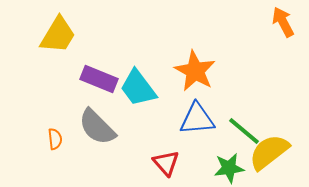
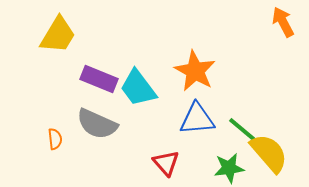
gray semicircle: moved 3 px up; rotated 21 degrees counterclockwise
yellow semicircle: moved 1 px down; rotated 87 degrees clockwise
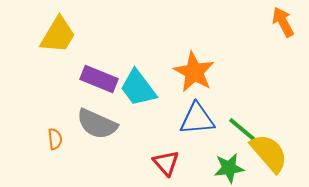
orange star: moved 1 px left, 1 px down
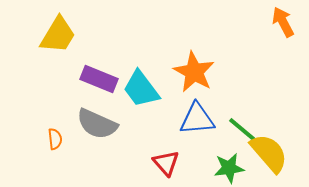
cyan trapezoid: moved 3 px right, 1 px down
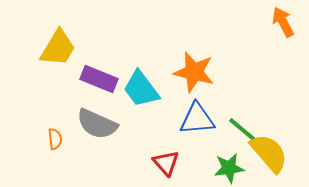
yellow trapezoid: moved 13 px down
orange star: rotated 15 degrees counterclockwise
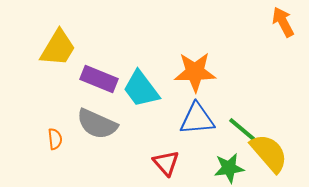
orange star: moved 1 px right; rotated 15 degrees counterclockwise
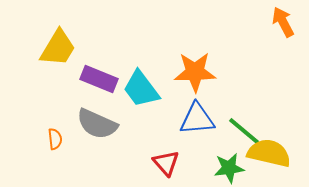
yellow semicircle: rotated 36 degrees counterclockwise
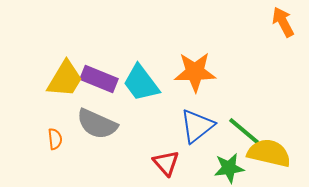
yellow trapezoid: moved 7 px right, 31 px down
cyan trapezoid: moved 6 px up
blue triangle: moved 7 px down; rotated 33 degrees counterclockwise
